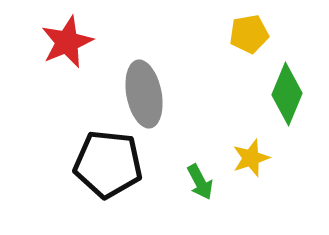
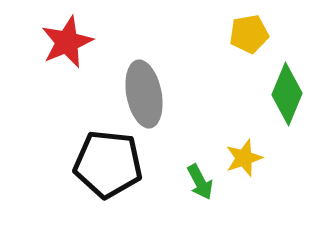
yellow star: moved 7 px left
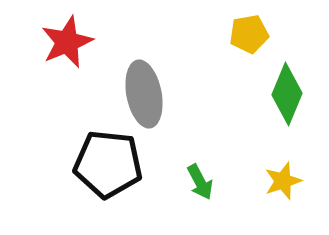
yellow star: moved 39 px right, 23 px down
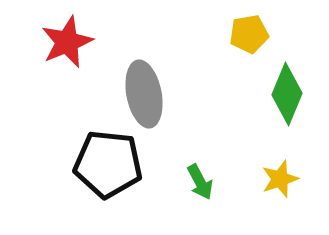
yellow star: moved 3 px left, 2 px up
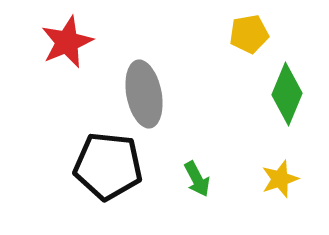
black pentagon: moved 2 px down
green arrow: moved 3 px left, 3 px up
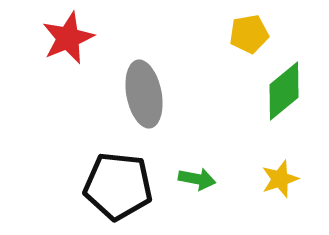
red star: moved 1 px right, 4 px up
green diamond: moved 3 px left, 3 px up; rotated 28 degrees clockwise
black pentagon: moved 10 px right, 20 px down
green arrow: rotated 51 degrees counterclockwise
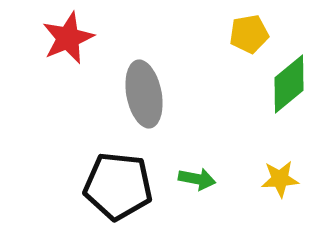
green diamond: moved 5 px right, 7 px up
yellow star: rotated 15 degrees clockwise
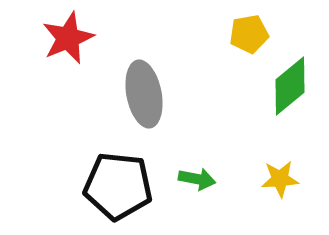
green diamond: moved 1 px right, 2 px down
